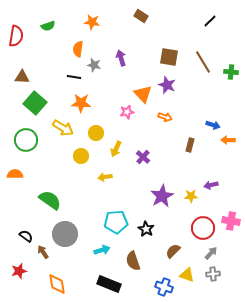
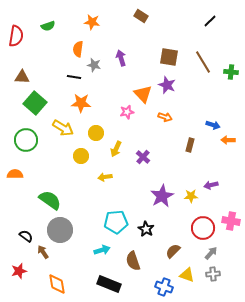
gray circle at (65, 234): moved 5 px left, 4 px up
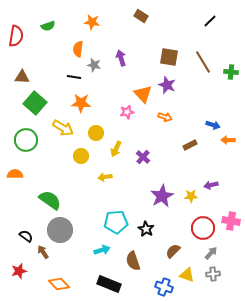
brown rectangle at (190, 145): rotated 48 degrees clockwise
orange diamond at (57, 284): moved 2 px right; rotated 35 degrees counterclockwise
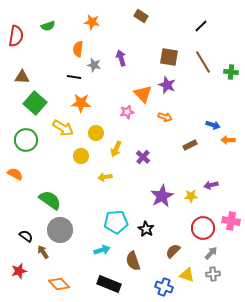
black line at (210, 21): moved 9 px left, 5 px down
orange semicircle at (15, 174): rotated 28 degrees clockwise
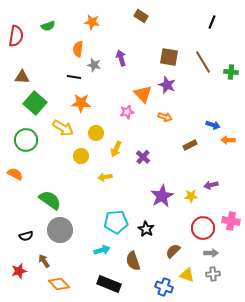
black line at (201, 26): moved 11 px right, 4 px up; rotated 24 degrees counterclockwise
black semicircle at (26, 236): rotated 128 degrees clockwise
brown arrow at (43, 252): moved 1 px right, 9 px down
gray arrow at (211, 253): rotated 48 degrees clockwise
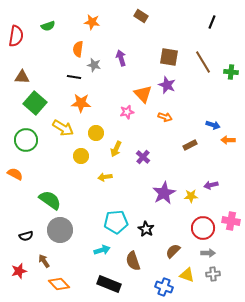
purple star at (162, 196): moved 2 px right, 3 px up
gray arrow at (211, 253): moved 3 px left
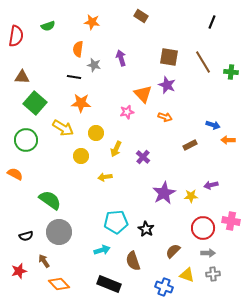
gray circle at (60, 230): moved 1 px left, 2 px down
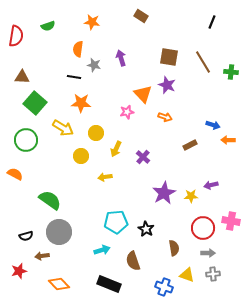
brown semicircle at (173, 251): moved 1 px right, 3 px up; rotated 126 degrees clockwise
brown arrow at (44, 261): moved 2 px left, 5 px up; rotated 64 degrees counterclockwise
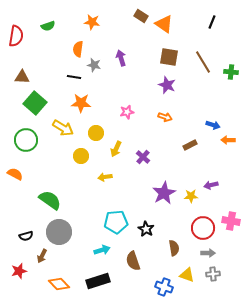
orange triangle at (143, 94): moved 21 px right, 70 px up; rotated 12 degrees counterclockwise
brown arrow at (42, 256): rotated 56 degrees counterclockwise
black rectangle at (109, 284): moved 11 px left, 3 px up; rotated 40 degrees counterclockwise
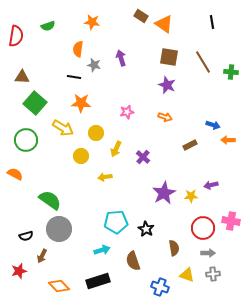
black line at (212, 22): rotated 32 degrees counterclockwise
gray circle at (59, 232): moved 3 px up
orange diamond at (59, 284): moved 2 px down
blue cross at (164, 287): moved 4 px left
